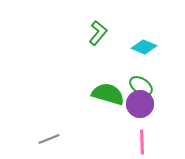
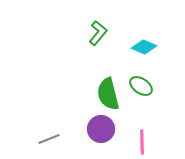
green semicircle: rotated 120 degrees counterclockwise
purple circle: moved 39 px left, 25 px down
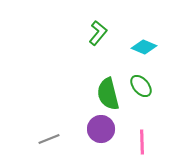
green ellipse: rotated 15 degrees clockwise
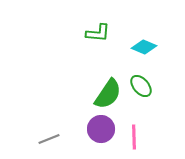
green L-shape: rotated 55 degrees clockwise
green semicircle: rotated 132 degrees counterclockwise
pink line: moved 8 px left, 5 px up
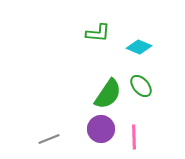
cyan diamond: moved 5 px left
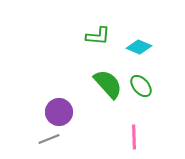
green L-shape: moved 3 px down
green semicircle: moved 10 px up; rotated 76 degrees counterclockwise
purple circle: moved 42 px left, 17 px up
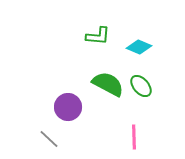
green semicircle: rotated 20 degrees counterclockwise
purple circle: moved 9 px right, 5 px up
gray line: rotated 65 degrees clockwise
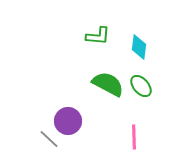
cyan diamond: rotated 75 degrees clockwise
purple circle: moved 14 px down
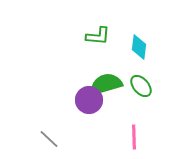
green semicircle: moved 2 px left; rotated 44 degrees counterclockwise
purple circle: moved 21 px right, 21 px up
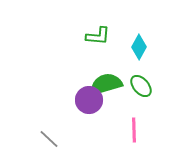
cyan diamond: rotated 20 degrees clockwise
pink line: moved 7 px up
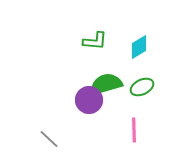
green L-shape: moved 3 px left, 5 px down
cyan diamond: rotated 30 degrees clockwise
green ellipse: moved 1 px right, 1 px down; rotated 75 degrees counterclockwise
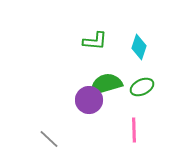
cyan diamond: rotated 40 degrees counterclockwise
